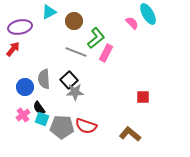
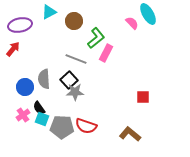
purple ellipse: moved 2 px up
gray line: moved 7 px down
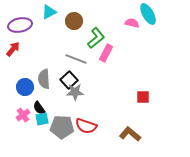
pink semicircle: rotated 32 degrees counterclockwise
cyan square: rotated 32 degrees counterclockwise
